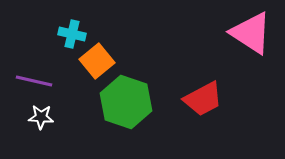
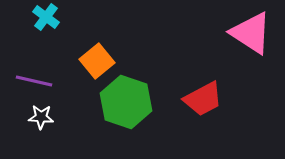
cyan cross: moved 26 px left, 17 px up; rotated 24 degrees clockwise
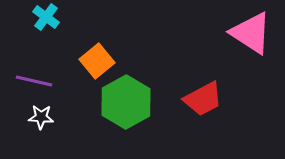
green hexagon: rotated 12 degrees clockwise
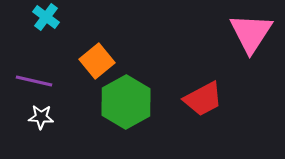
pink triangle: rotated 30 degrees clockwise
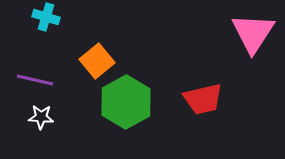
cyan cross: rotated 20 degrees counterclockwise
pink triangle: moved 2 px right
purple line: moved 1 px right, 1 px up
red trapezoid: rotated 15 degrees clockwise
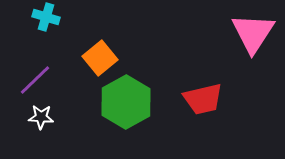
orange square: moved 3 px right, 3 px up
purple line: rotated 57 degrees counterclockwise
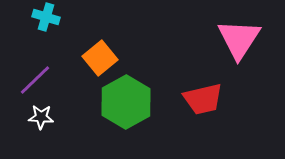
pink triangle: moved 14 px left, 6 px down
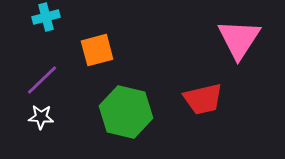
cyan cross: rotated 32 degrees counterclockwise
orange square: moved 3 px left, 8 px up; rotated 24 degrees clockwise
purple line: moved 7 px right
green hexagon: moved 10 px down; rotated 18 degrees counterclockwise
